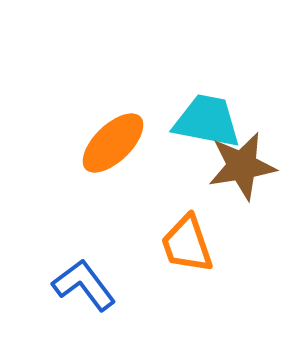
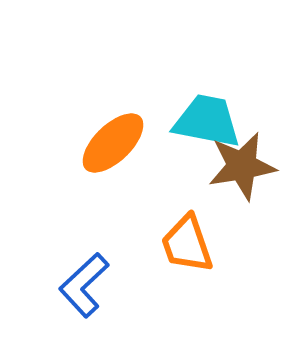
blue L-shape: rotated 96 degrees counterclockwise
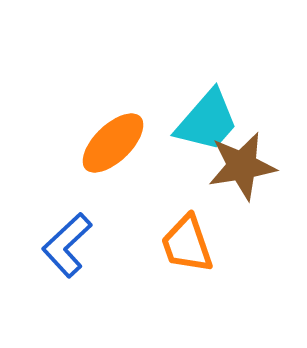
cyan trapezoid: rotated 120 degrees clockwise
blue L-shape: moved 17 px left, 40 px up
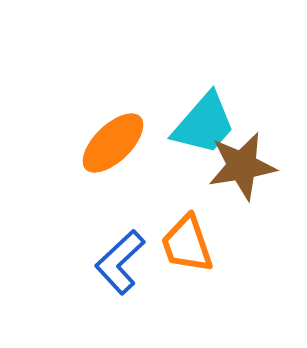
cyan trapezoid: moved 3 px left, 3 px down
blue L-shape: moved 53 px right, 17 px down
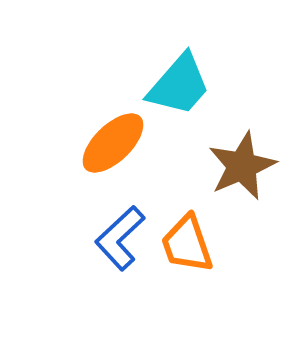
cyan trapezoid: moved 25 px left, 39 px up
brown star: rotated 14 degrees counterclockwise
blue L-shape: moved 24 px up
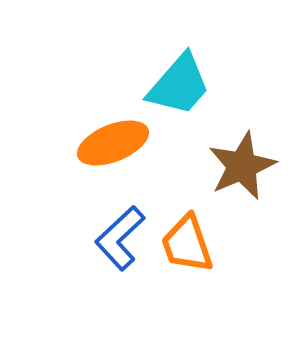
orange ellipse: rotated 22 degrees clockwise
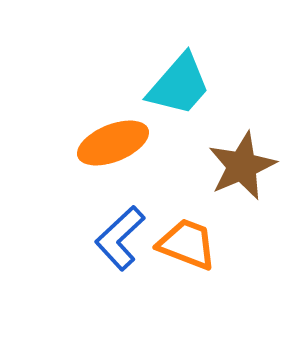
orange trapezoid: rotated 130 degrees clockwise
